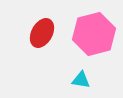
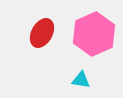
pink hexagon: rotated 9 degrees counterclockwise
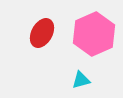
cyan triangle: rotated 24 degrees counterclockwise
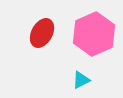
cyan triangle: rotated 12 degrees counterclockwise
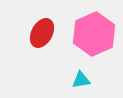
cyan triangle: rotated 18 degrees clockwise
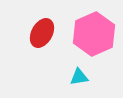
cyan triangle: moved 2 px left, 3 px up
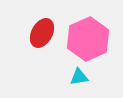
pink hexagon: moved 6 px left, 5 px down
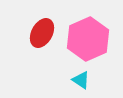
cyan triangle: moved 2 px right, 3 px down; rotated 42 degrees clockwise
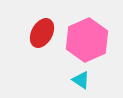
pink hexagon: moved 1 px left, 1 px down
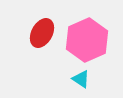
cyan triangle: moved 1 px up
